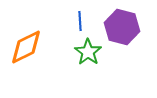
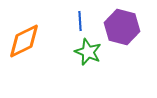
orange diamond: moved 2 px left, 6 px up
green star: rotated 12 degrees counterclockwise
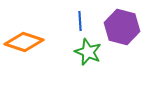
orange diamond: moved 1 px down; rotated 45 degrees clockwise
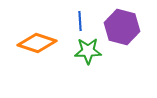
orange diamond: moved 13 px right, 1 px down
green star: moved 1 px up; rotated 24 degrees counterclockwise
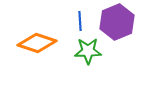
purple hexagon: moved 5 px left, 5 px up; rotated 24 degrees clockwise
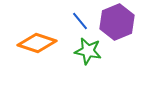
blue line: rotated 36 degrees counterclockwise
green star: rotated 12 degrees clockwise
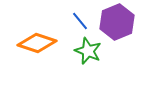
green star: rotated 12 degrees clockwise
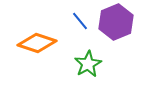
purple hexagon: moved 1 px left
green star: moved 13 px down; rotated 20 degrees clockwise
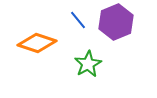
blue line: moved 2 px left, 1 px up
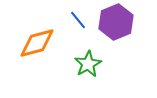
orange diamond: rotated 33 degrees counterclockwise
